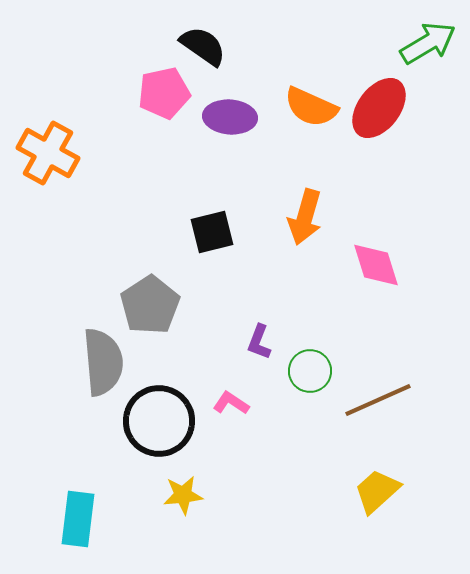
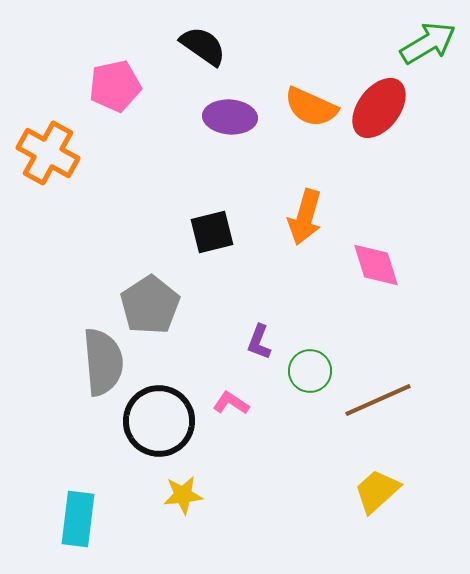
pink pentagon: moved 49 px left, 7 px up
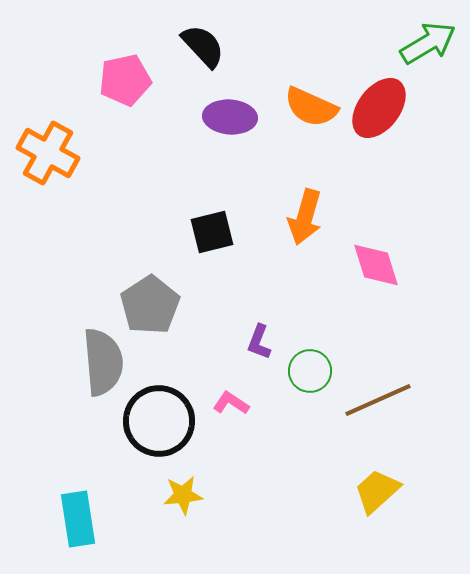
black semicircle: rotated 12 degrees clockwise
pink pentagon: moved 10 px right, 6 px up
cyan rectangle: rotated 16 degrees counterclockwise
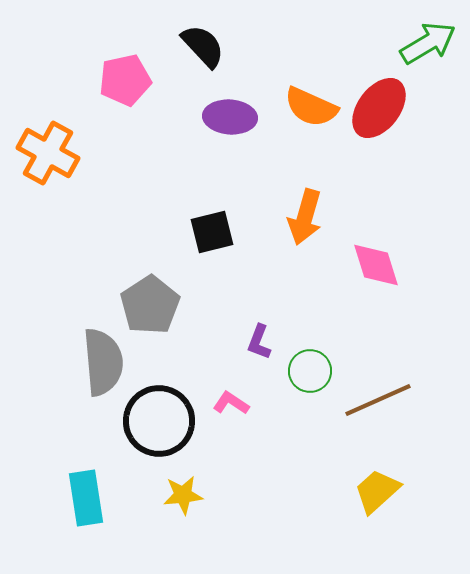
cyan rectangle: moved 8 px right, 21 px up
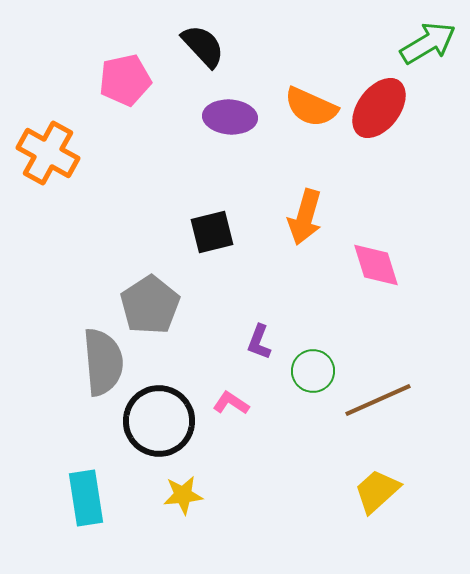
green circle: moved 3 px right
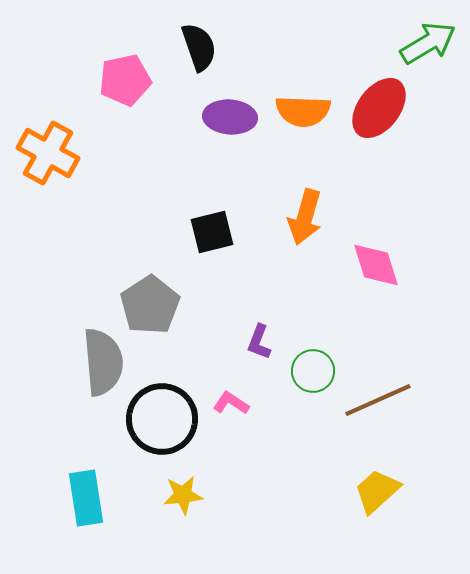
black semicircle: moved 4 px left, 1 px down; rotated 24 degrees clockwise
orange semicircle: moved 8 px left, 4 px down; rotated 22 degrees counterclockwise
black circle: moved 3 px right, 2 px up
